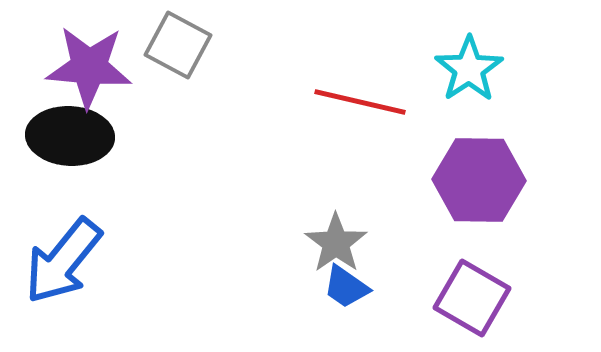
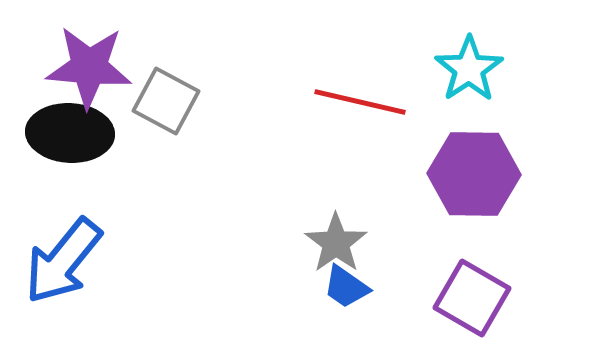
gray square: moved 12 px left, 56 px down
black ellipse: moved 3 px up
purple hexagon: moved 5 px left, 6 px up
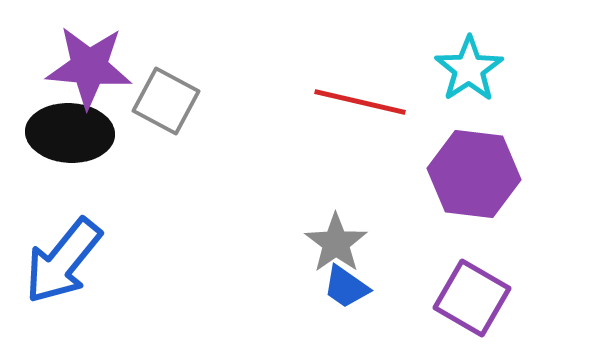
purple hexagon: rotated 6 degrees clockwise
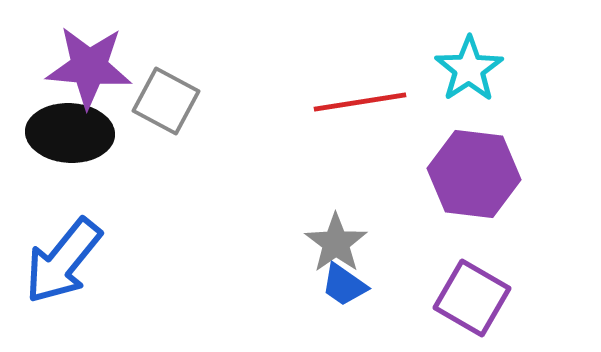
red line: rotated 22 degrees counterclockwise
blue trapezoid: moved 2 px left, 2 px up
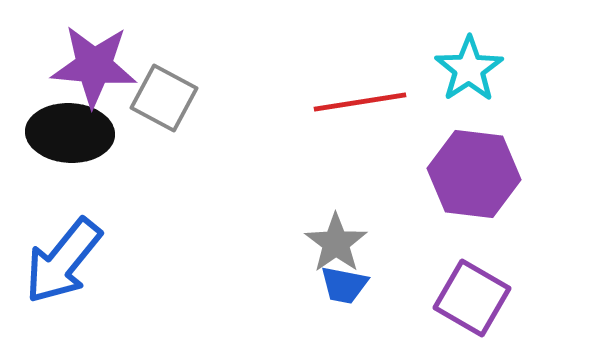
purple star: moved 5 px right, 1 px up
gray square: moved 2 px left, 3 px up
blue trapezoid: rotated 24 degrees counterclockwise
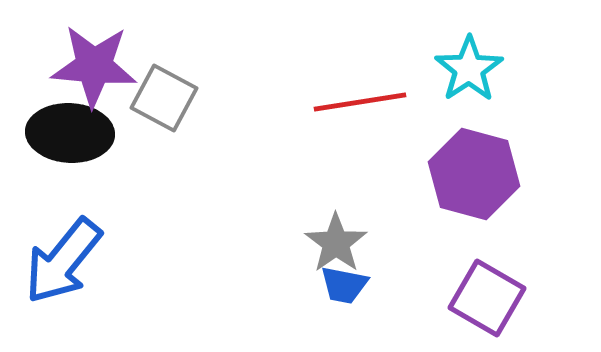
purple hexagon: rotated 8 degrees clockwise
purple square: moved 15 px right
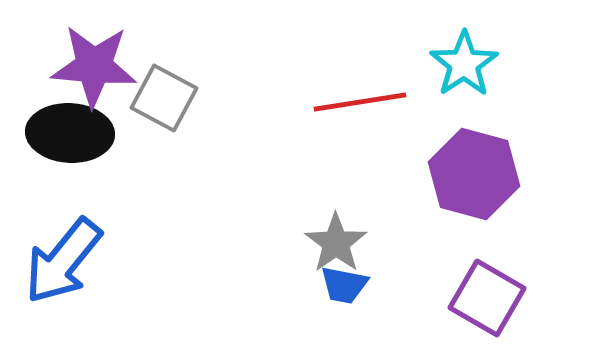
cyan star: moved 5 px left, 5 px up
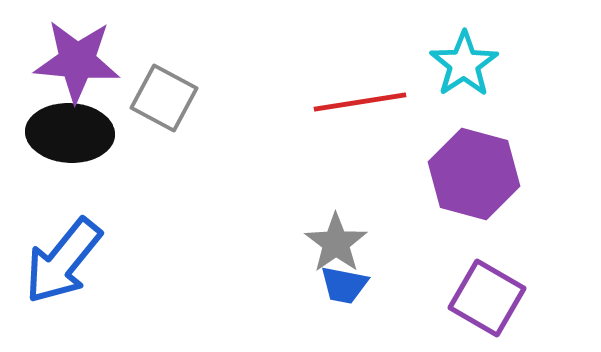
purple star: moved 17 px left, 5 px up
